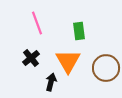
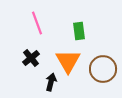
brown circle: moved 3 px left, 1 px down
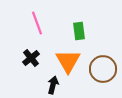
black arrow: moved 2 px right, 3 px down
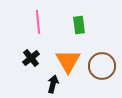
pink line: moved 1 px right, 1 px up; rotated 15 degrees clockwise
green rectangle: moved 6 px up
brown circle: moved 1 px left, 3 px up
black arrow: moved 1 px up
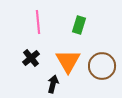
green rectangle: rotated 24 degrees clockwise
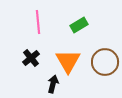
green rectangle: rotated 42 degrees clockwise
brown circle: moved 3 px right, 4 px up
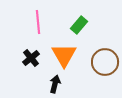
green rectangle: rotated 18 degrees counterclockwise
orange triangle: moved 4 px left, 6 px up
black arrow: moved 2 px right
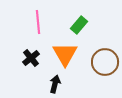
orange triangle: moved 1 px right, 1 px up
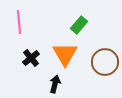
pink line: moved 19 px left
